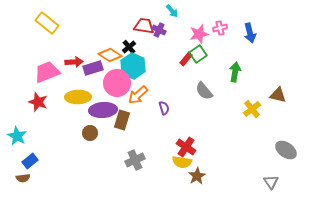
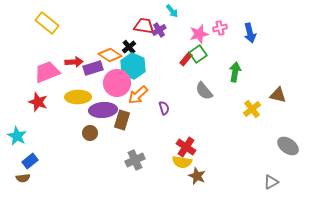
purple cross: rotated 32 degrees clockwise
gray ellipse: moved 2 px right, 4 px up
brown star: rotated 18 degrees counterclockwise
gray triangle: rotated 35 degrees clockwise
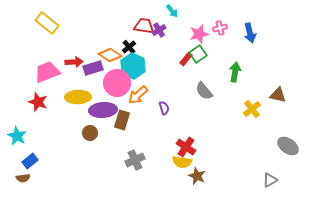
gray triangle: moved 1 px left, 2 px up
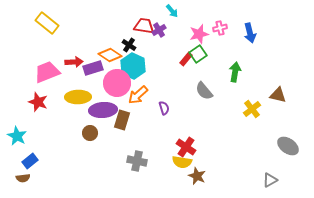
black cross: moved 2 px up; rotated 16 degrees counterclockwise
gray cross: moved 2 px right, 1 px down; rotated 36 degrees clockwise
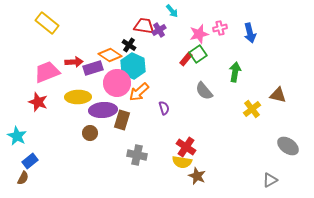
orange arrow: moved 1 px right, 3 px up
gray cross: moved 6 px up
brown semicircle: rotated 56 degrees counterclockwise
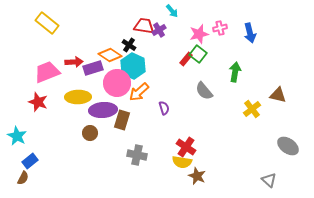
green square: rotated 18 degrees counterclockwise
gray triangle: moved 1 px left; rotated 49 degrees counterclockwise
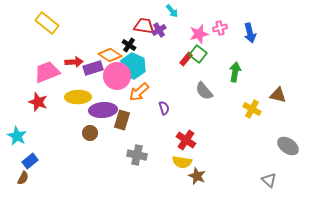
pink circle: moved 7 px up
yellow cross: rotated 24 degrees counterclockwise
red cross: moved 7 px up
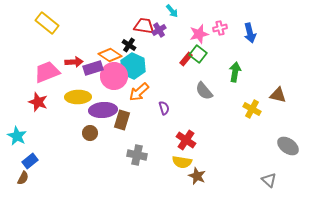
pink circle: moved 3 px left
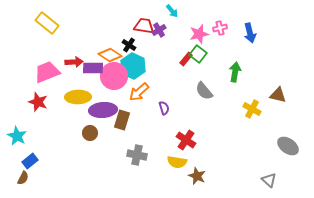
purple rectangle: rotated 18 degrees clockwise
yellow semicircle: moved 5 px left
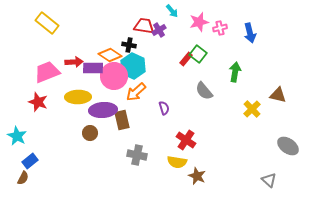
pink star: moved 12 px up
black cross: rotated 24 degrees counterclockwise
orange arrow: moved 3 px left
yellow cross: rotated 18 degrees clockwise
brown rectangle: rotated 30 degrees counterclockwise
